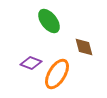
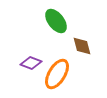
green ellipse: moved 7 px right
brown diamond: moved 2 px left, 1 px up
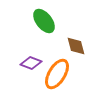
green ellipse: moved 12 px left
brown diamond: moved 6 px left
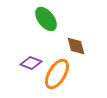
green ellipse: moved 2 px right, 2 px up
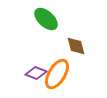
green ellipse: rotated 10 degrees counterclockwise
purple diamond: moved 5 px right, 10 px down
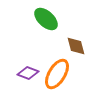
purple diamond: moved 8 px left
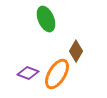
green ellipse: rotated 25 degrees clockwise
brown diamond: moved 5 px down; rotated 45 degrees clockwise
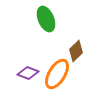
brown diamond: rotated 15 degrees clockwise
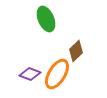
purple diamond: moved 2 px right, 1 px down
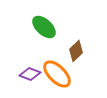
green ellipse: moved 2 px left, 8 px down; rotated 25 degrees counterclockwise
orange ellipse: rotated 76 degrees counterclockwise
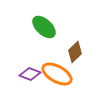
brown diamond: moved 1 px left, 1 px down
orange ellipse: rotated 16 degrees counterclockwise
